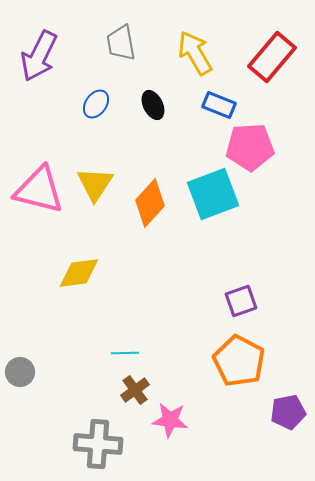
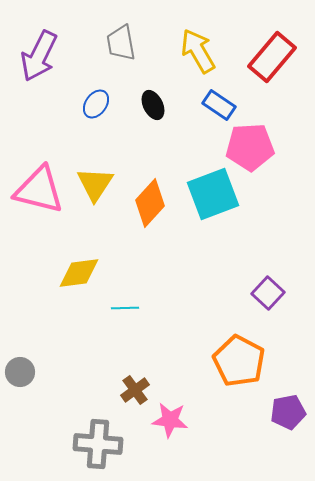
yellow arrow: moved 3 px right, 2 px up
blue rectangle: rotated 12 degrees clockwise
purple square: moved 27 px right, 8 px up; rotated 28 degrees counterclockwise
cyan line: moved 45 px up
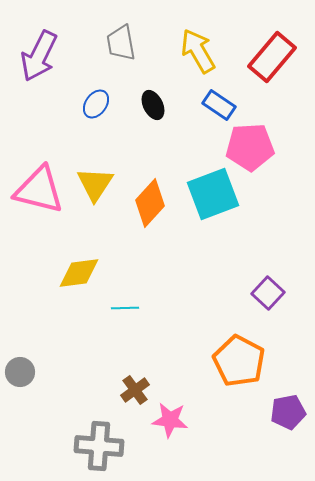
gray cross: moved 1 px right, 2 px down
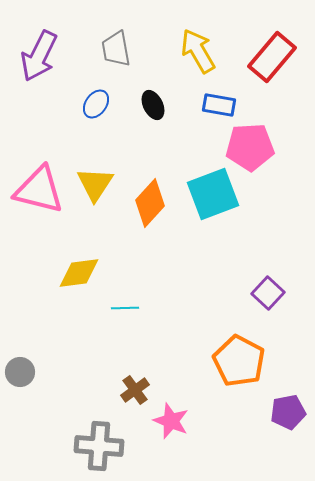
gray trapezoid: moved 5 px left, 6 px down
blue rectangle: rotated 24 degrees counterclockwise
pink star: moved 1 px right, 1 px down; rotated 15 degrees clockwise
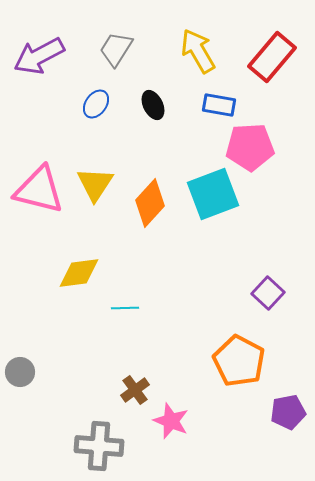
gray trapezoid: rotated 42 degrees clockwise
purple arrow: rotated 36 degrees clockwise
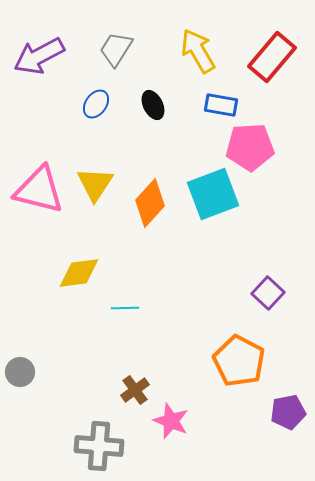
blue rectangle: moved 2 px right
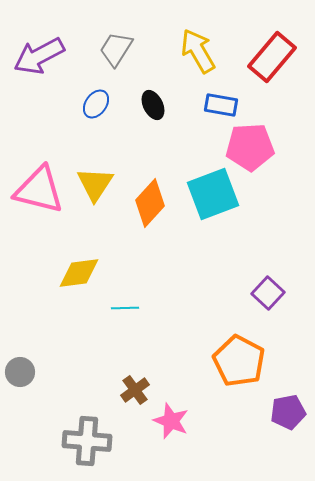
gray cross: moved 12 px left, 5 px up
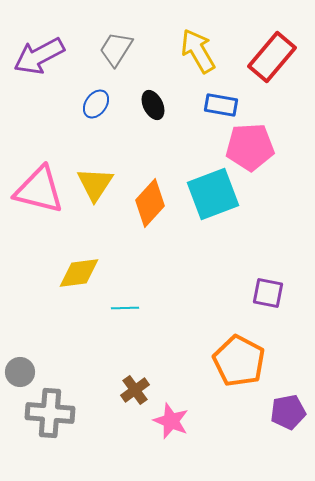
purple square: rotated 32 degrees counterclockwise
gray cross: moved 37 px left, 28 px up
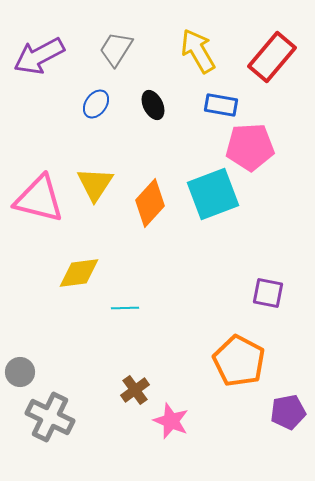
pink triangle: moved 9 px down
gray cross: moved 4 px down; rotated 21 degrees clockwise
